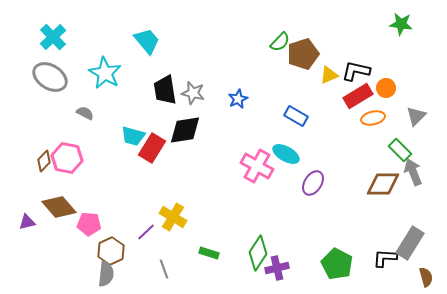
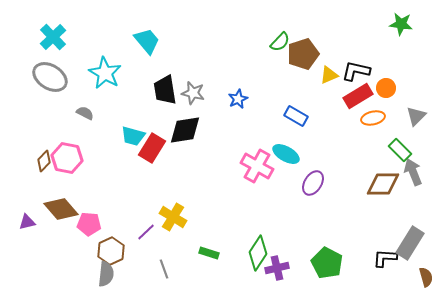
brown diamond at (59, 207): moved 2 px right, 2 px down
green pentagon at (337, 264): moved 10 px left, 1 px up
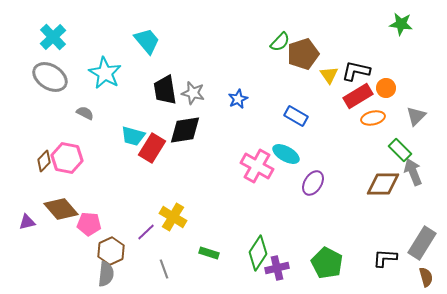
yellow triangle at (329, 75): rotated 42 degrees counterclockwise
gray rectangle at (410, 243): moved 12 px right
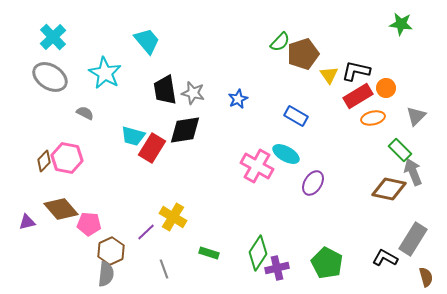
brown diamond at (383, 184): moved 6 px right, 5 px down; rotated 12 degrees clockwise
gray rectangle at (422, 243): moved 9 px left, 4 px up
black L-shape at (385, 258): rotated 25 degrees clockwise
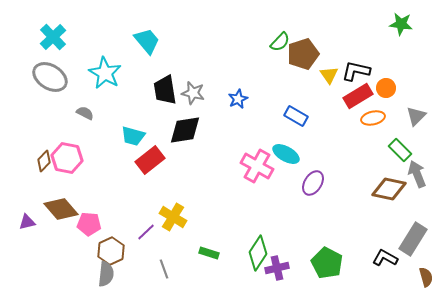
red rectangle at (152, 148): moved 2 px left, 12 px down; rotated 20 degrees clockwise
gray arrow at (413, 172): moved 4 px right, 2 px down
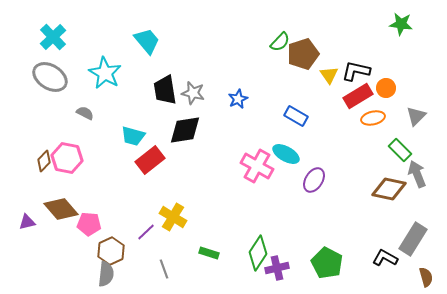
purple ellipse at (313, 183): moved 1 px right, 3 px up
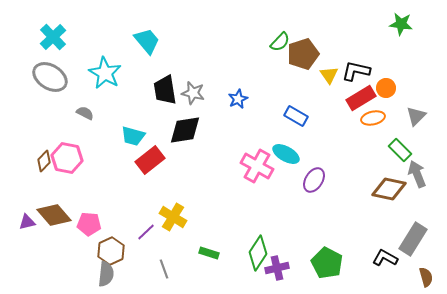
red rectangle at (358, 96): moved 3 px right, 2 px down
brown diamond at (61, 209): moved 7 px left, 6 px down
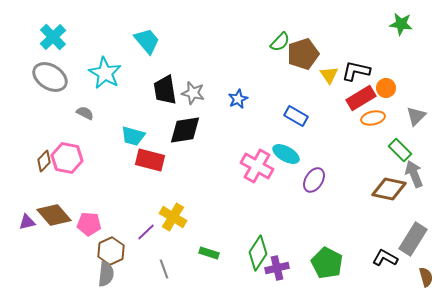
red rectangle at (150, 160): rotated 52 degrees clockwise
gray arrow at (417, 174): moved 3 px left
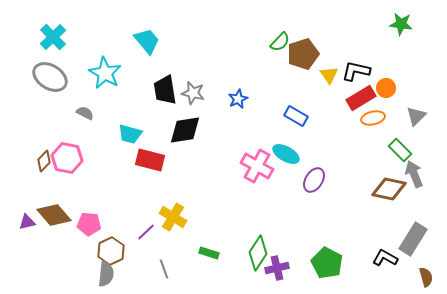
cyan trapezoid at (133, 136): moved 3 px left, 2 px up
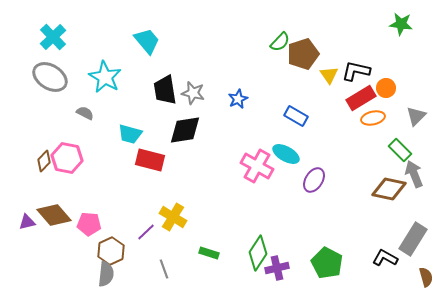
cyan star at (105, 73): moved 4 px down
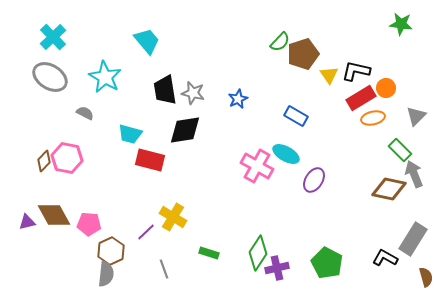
brown diamond at (54, 215): rotated 12 degrees clockwise
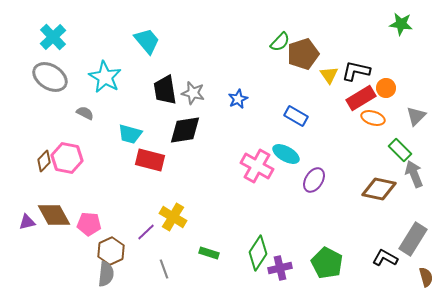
orange ellipse at (373, 118): rotated 30 degrees clockwise
brown diamond at (389, 189): moved 10 px left
purple cross at (277, 268): moved 3 px right
